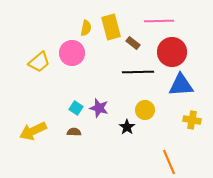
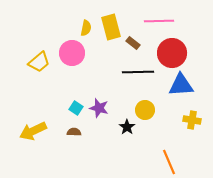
red circle: moved 1 px down
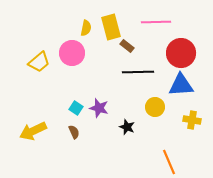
pink line: moved 3 px left, 1 px down
brown rectangle: moved 6 px left, 3 px down
red circle: moved 9 px right
yellow circle: moved 10 px right, 3 px up
black star: rotated 14 degrees counterclockwise
brown semicircle: rotated 64 degrees clockwise
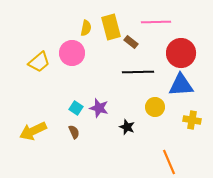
brown rectangle: moved 4 px right, 4 px up
